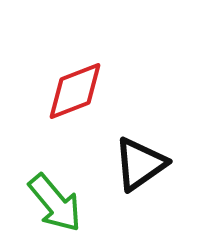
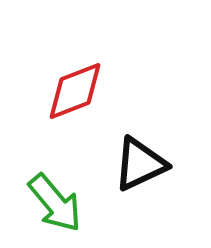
black triangle: rotated 10 degrees clockwise
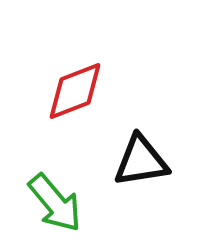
black triangle: moved 1 px right, 3 px up; rotated 16 degrees clockwise
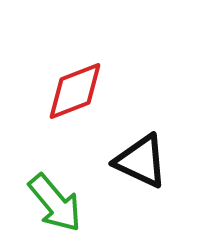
black triangle: rotated 34 degrees clockwise
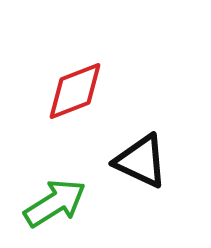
green arrow: rotated 82 degrees counterclockwise
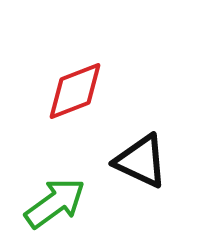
green arrow: rotated 4 degrees counterclockwise
